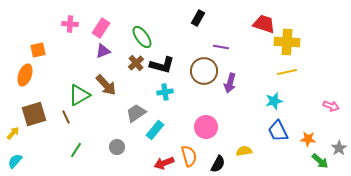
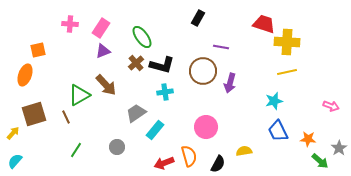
brown circle: moved 1 px left
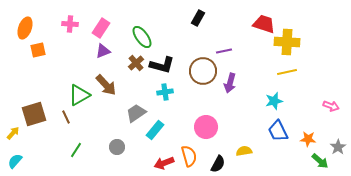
purple line: moved 3 px right, 4 px down; rotated 21 degrees counterclockwise
orange ellipse: moved 47 px up
gray star: moved 1 px left, 1 px up
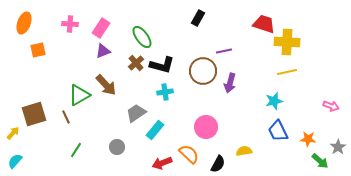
orange ellipse: moved 1 px left, 5 px up
orange semicircle: moved 2 px up; rotated 30 degrees counterclockwise
red arrow: moved 2 px left
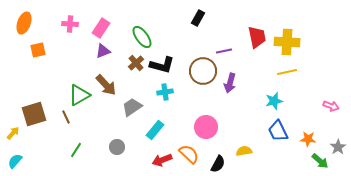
red trapezoid: moved 7 px left, 13 px down; rotated 60 degrees clockwise
gray trapezoid: moved 4 px left, 6 px up
red arrow: moved 3 px up
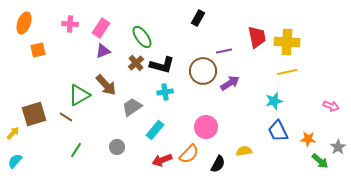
purple arrow: rotated 138 degrees counterclockwise
brown line: rotated 32 degrees counterclockwise
orange semicircle: rotated 90 degrees clockwise
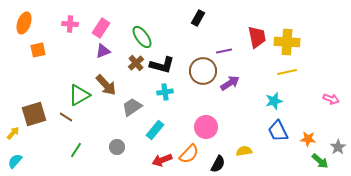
pink arrow: moved 7 px up
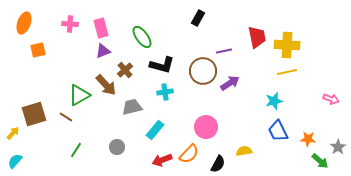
pink rectangle: rotated 48 degrees counterclockwise
yellow cross: moved 3 px down
brown cross: moved 11 px left, 7 px down
gray trapezoid: rotated 20 degrees clockwise
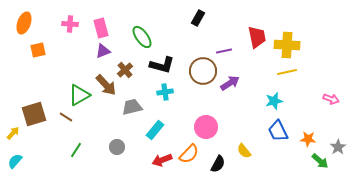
yellow semicircle: rotated 119 degrees counterclockwise
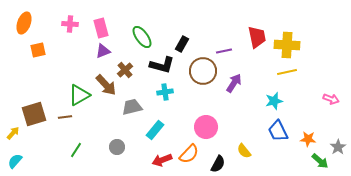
black rectangle: moved 16 px left, 26 px down
purple arrow: moved 4 px right; rotated 24 degrees counterclockwise
brown line: moved 1 px left; rotated 40 degrees counterclockwise
